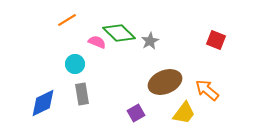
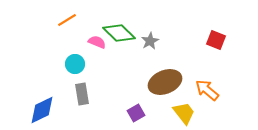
blue diamond: moved 1 px left, 7 px down
yellow trapezoid: rotated 75 degrees counterclockwise
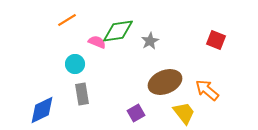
green diamond: moved 1 px left, 2 px up; rotated 52 degrees counterclockwise
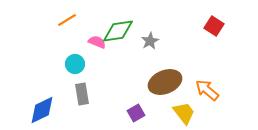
red square: moved 2 px left, 14 px up; rotated 12 degrees clockwise
